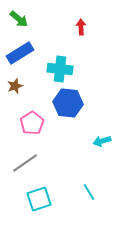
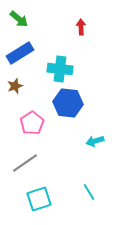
cyan arrow: moved 7 px left
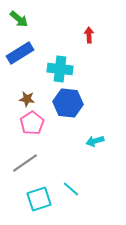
red arrow: moved 8 px right, 8 px down
brown star: moved 12 px right, 13 px down; rotated 28 degrees clockwise
cyan line: moved 18 px left, 3 px up; rotated 18 degrees counterclockwise
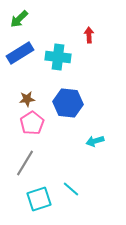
green arrow: rotated 96 degrees clockwise
cyan cross: moved 2 px left, 12 px up
brown star: rotated 14 degrees counterclockwise
gray line: rotated 24 degrees counterclockwise
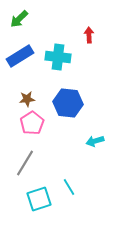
blue rectangle: moved 3 px down
cyan line: moved 2 px left, 2 px up; rotated 18 degrees clockwise
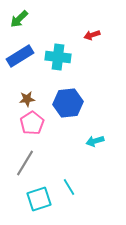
red arrow: moved 3 px right; rotated 105 degrees counterclockwise
blue hexagon: rotated 12 degrees counterclockwise
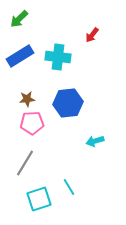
red arrow: rotated 35 degrees counterclockwise
pink pentagon: rotated 30 degrees clockwise
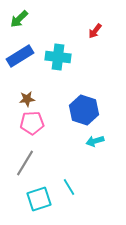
red arrow: moved 3 px right, 4 px up
blue hexagon: moved 16 px right, 7 px down; rotated 24 degrees clockwise
